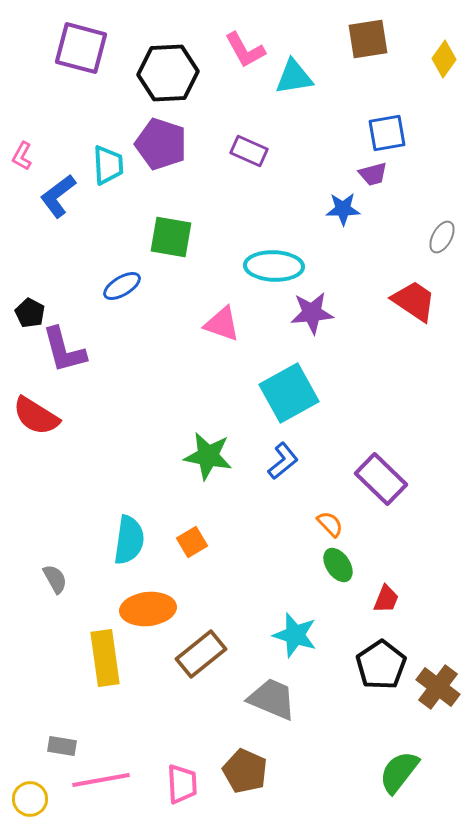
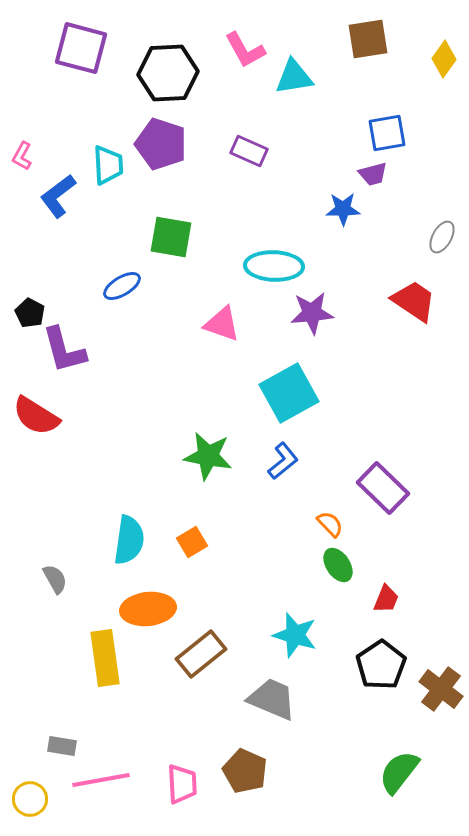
purple rectangle at (381, 479): moved 2 px right, 9 px down
brown cross at (438, 687): moved 3 px right, 2 px down
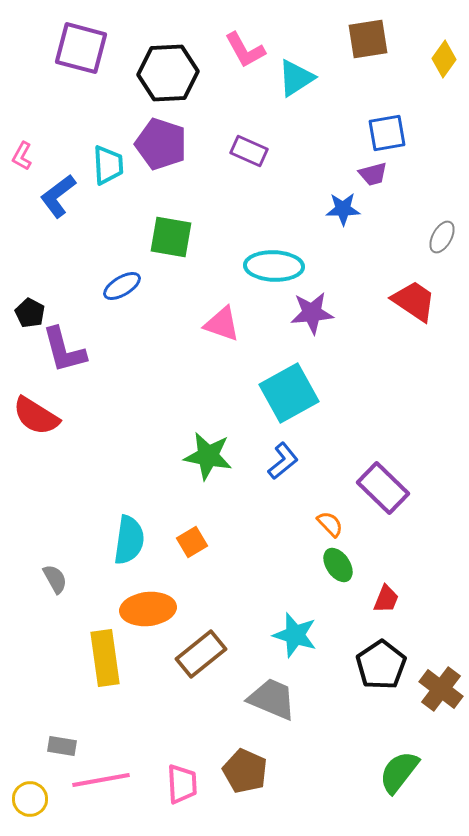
cyan triangle at (294, 77): moved 2 px right, 1 px down; rotated 24 degrees counterclockwise
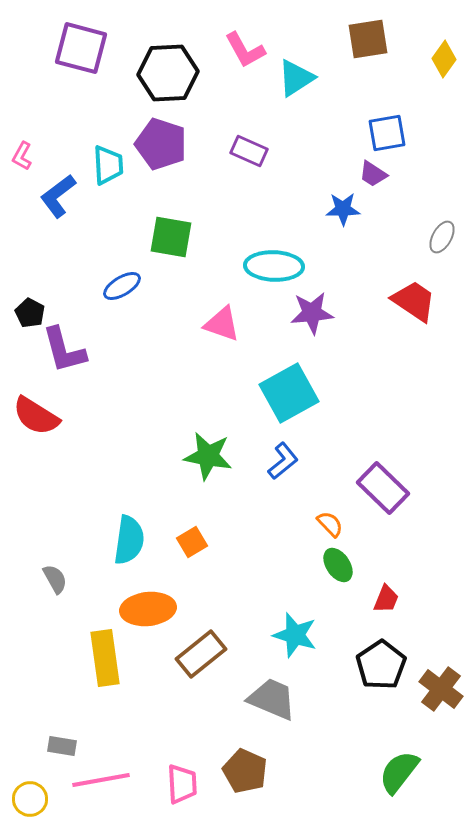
purple trapezoid at (373, 174): rotated 48 degrees clockwise
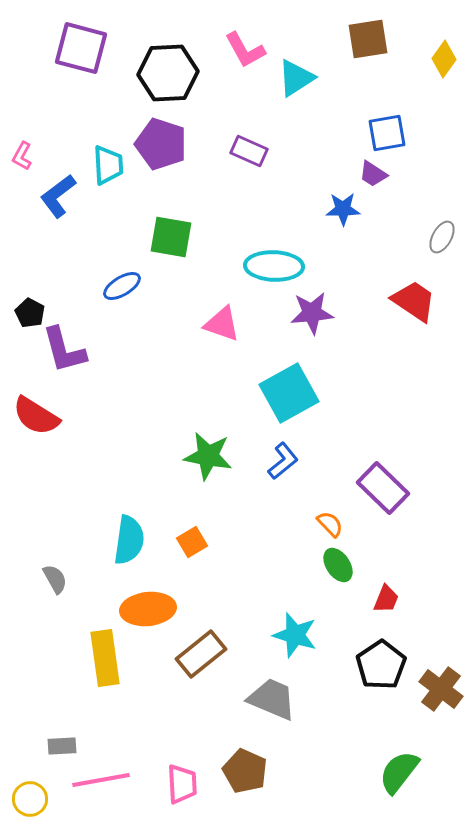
gray rectangle at (62, 746): rotated 12 degrees counterclockwise
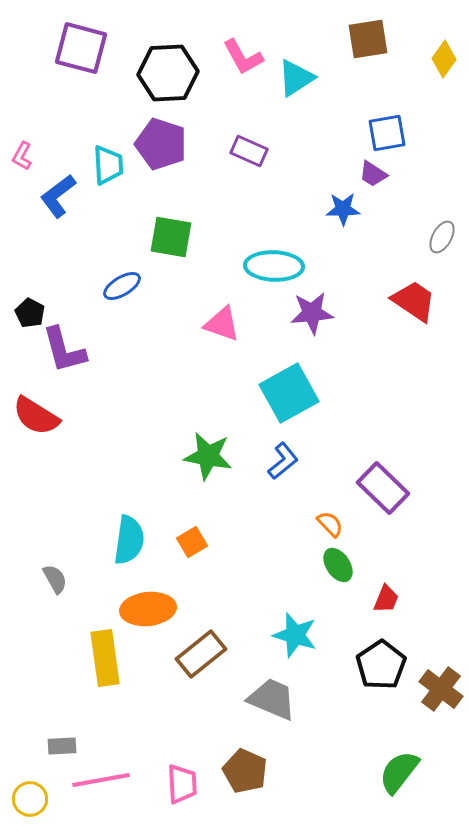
pink L-shape at (245, 50): moved 2 px left, 7 px down
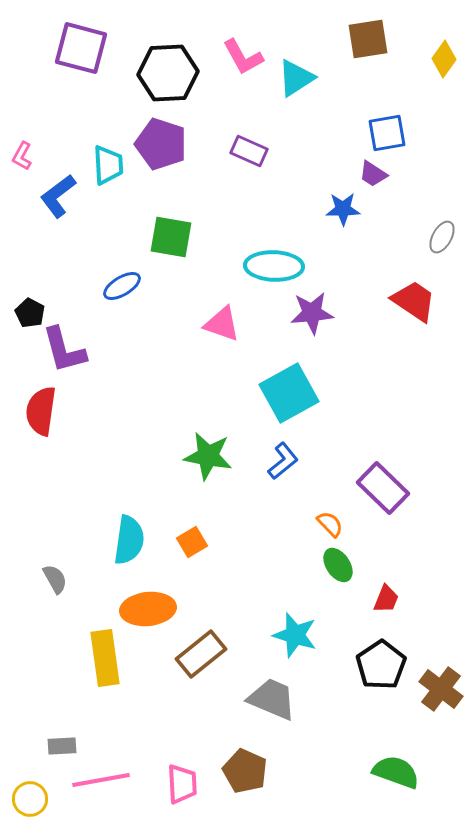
red semicircle at (36, 416): moved 5 px right, 5 px up; rotated 66 degrees clockwise
green semicircle at (399, 772): moved 3 px left; rotated 72 degrees clockwise
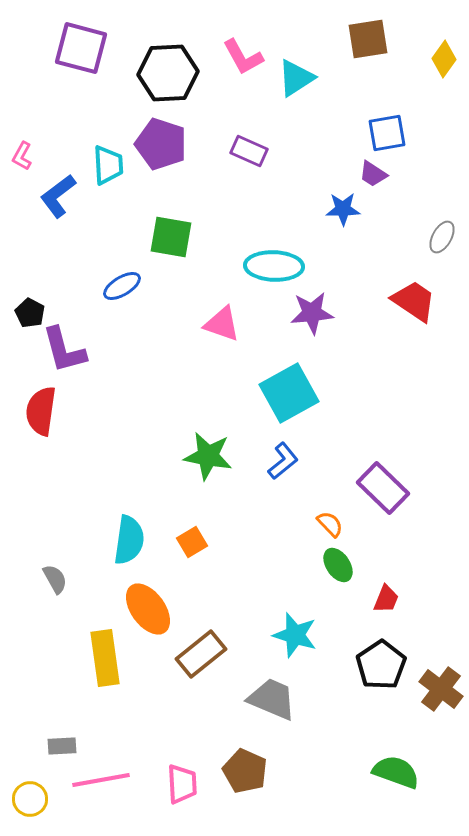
orange ellipse at (148, 609): rotated 60 degrees clockwise
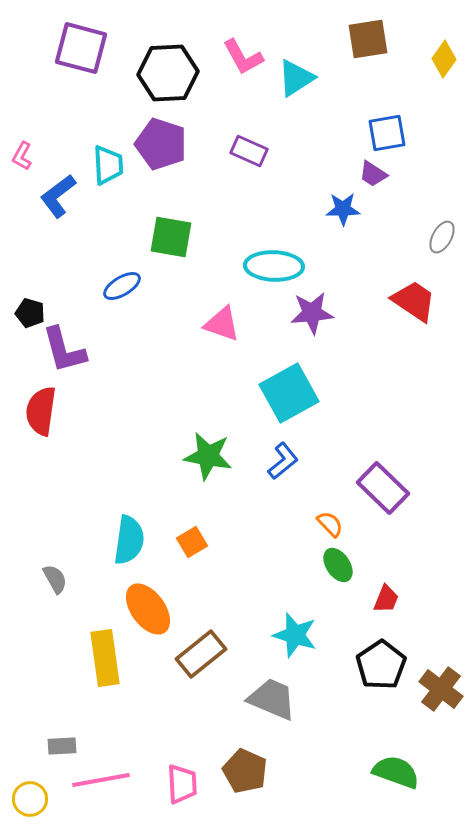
black pentagon at (30, 313): rotated 12 degrees counterclockwise
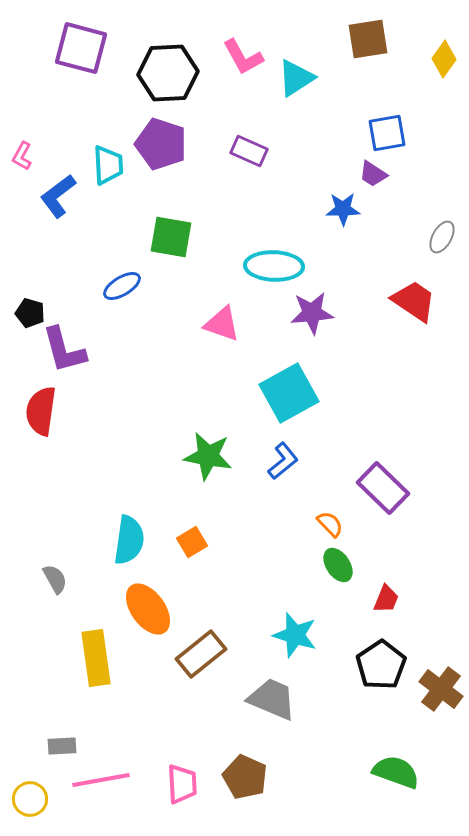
yellow rectangle at (105, 658): moved 9 px left
brown pentagon at (245, 771): moved 6 px down
